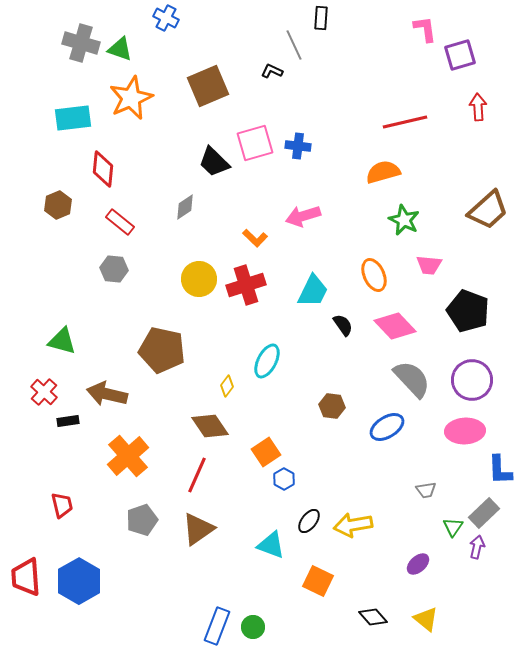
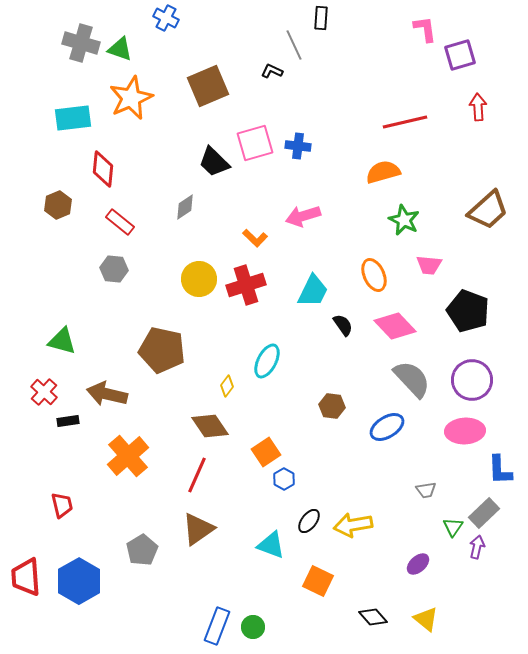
gray pentagon at (142, 520): moved 30 px down; rotated 12 degrees counterclockwise
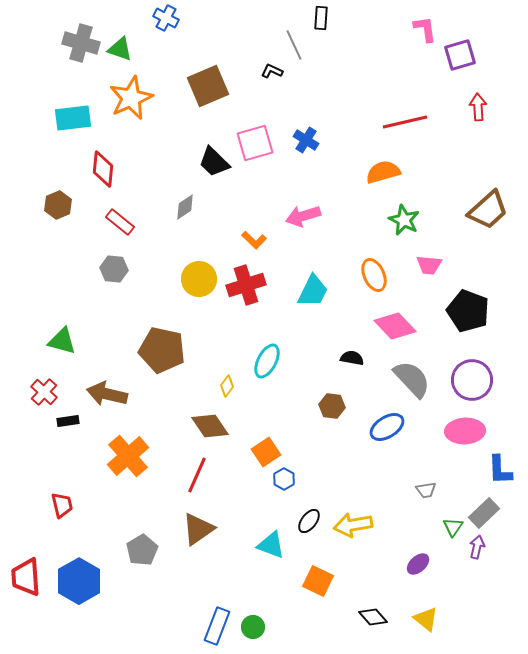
blue cross at (298, 146): moved 8 px right, 6 px up; rotated 25 degrees clockwise
orange L-shape at (255, 238): moved 1 px left, 2 px down
black semicircle at (343, 325): moved 9 px right, 33 px down; rotated 45 degrees counterclockwise
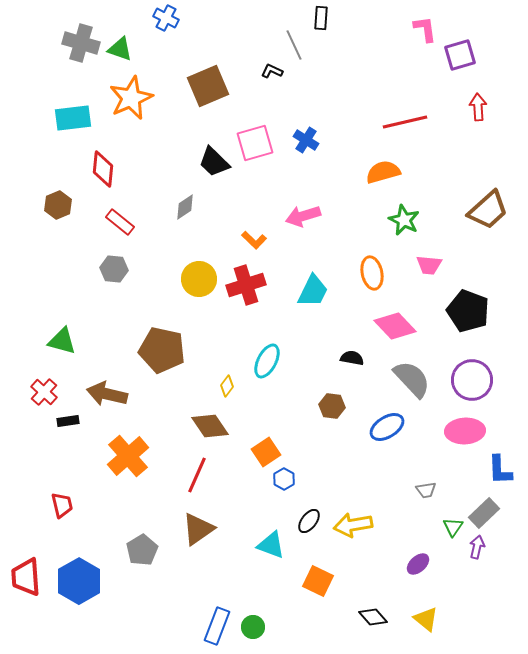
orange ellipse at (374, 275): moved 2 px left, 2 px up; rotated 12 degrees clockwise
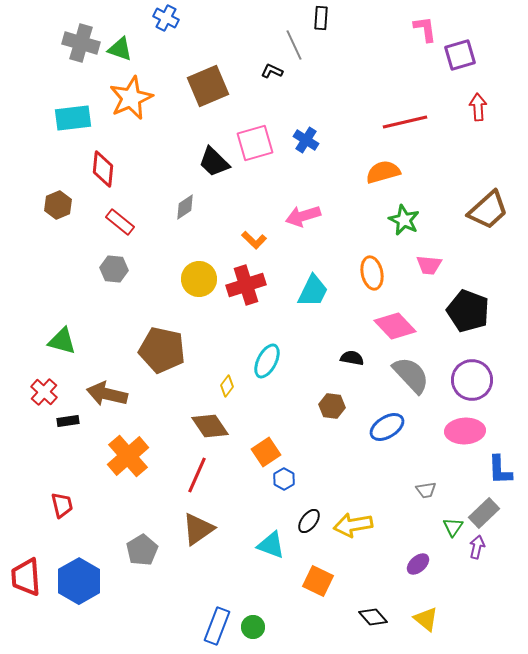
gray semicircle at (412, 379): moved 1 px left, 4 px up
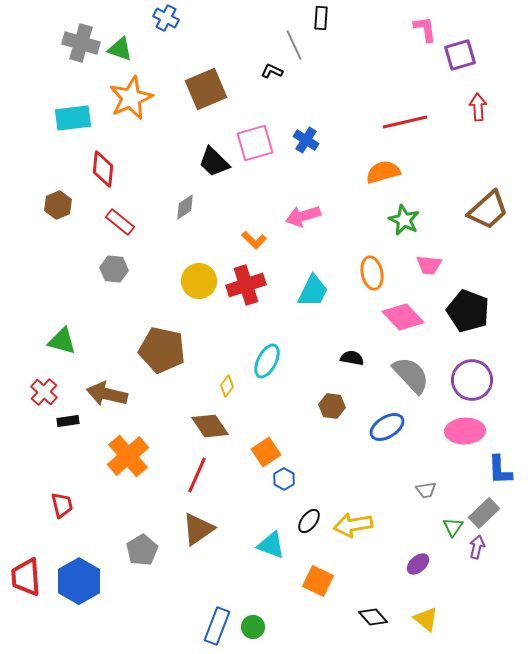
brown square at (208, 86): moved 2 px left, 3 px down
yellow circle at (199, 279): moved 2 px down
pink diamond at (395, 326): moved 8 px right, 9 px up
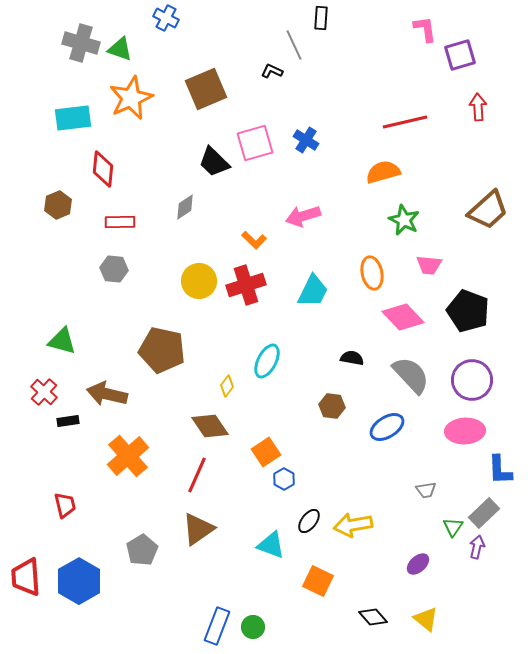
red rectangle at (120, 222): rotated 40 degrees counterclockwise
red trapezoid at (62, 505): moved 3 px right
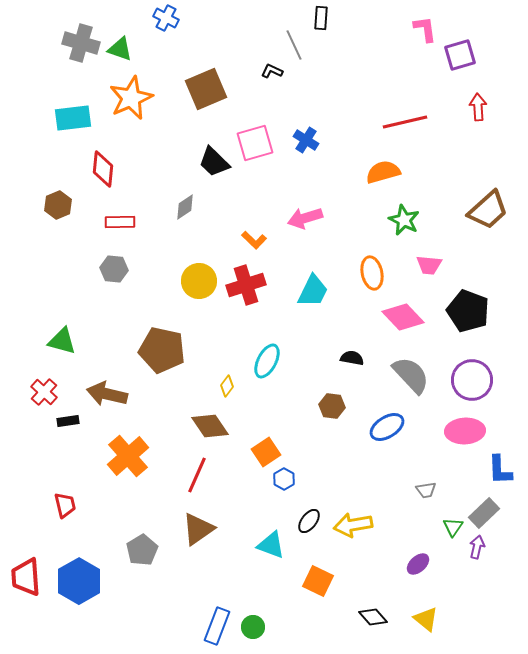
pink arrow at (303, 216): moved 2 px right, 2 px down
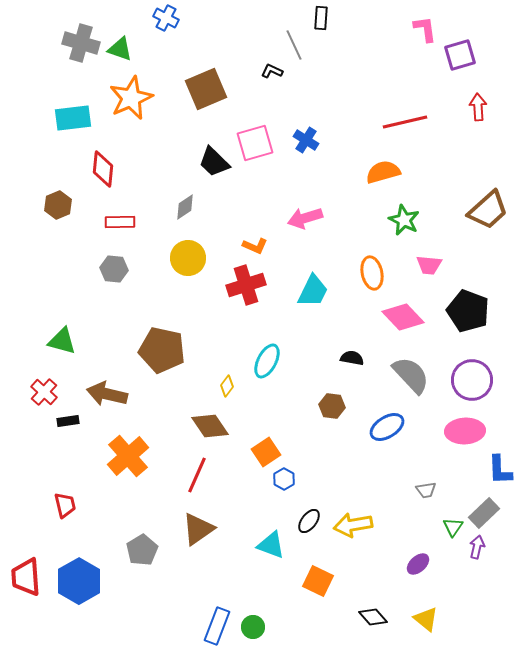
orange L-shape at (254, 240): moved 1 px right, 6 px down; rotated 20 degrees counterclockwise
yellow circle at (199, 281): moved 11 px left, 23 px up
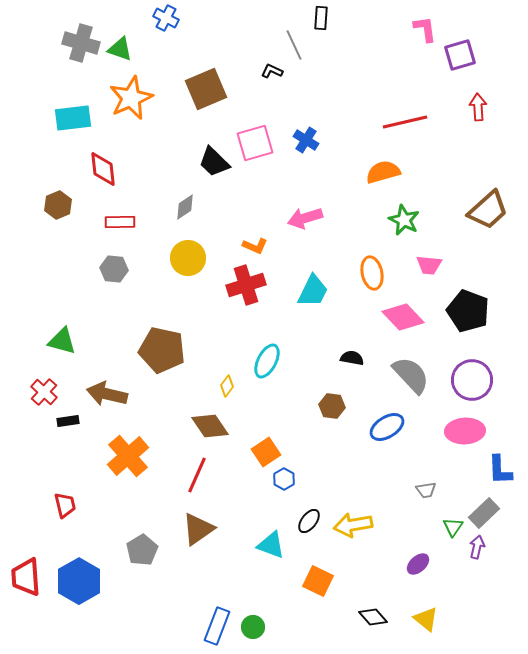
red diamond at (103, 169): rotated 12 degrees counterclockwise
